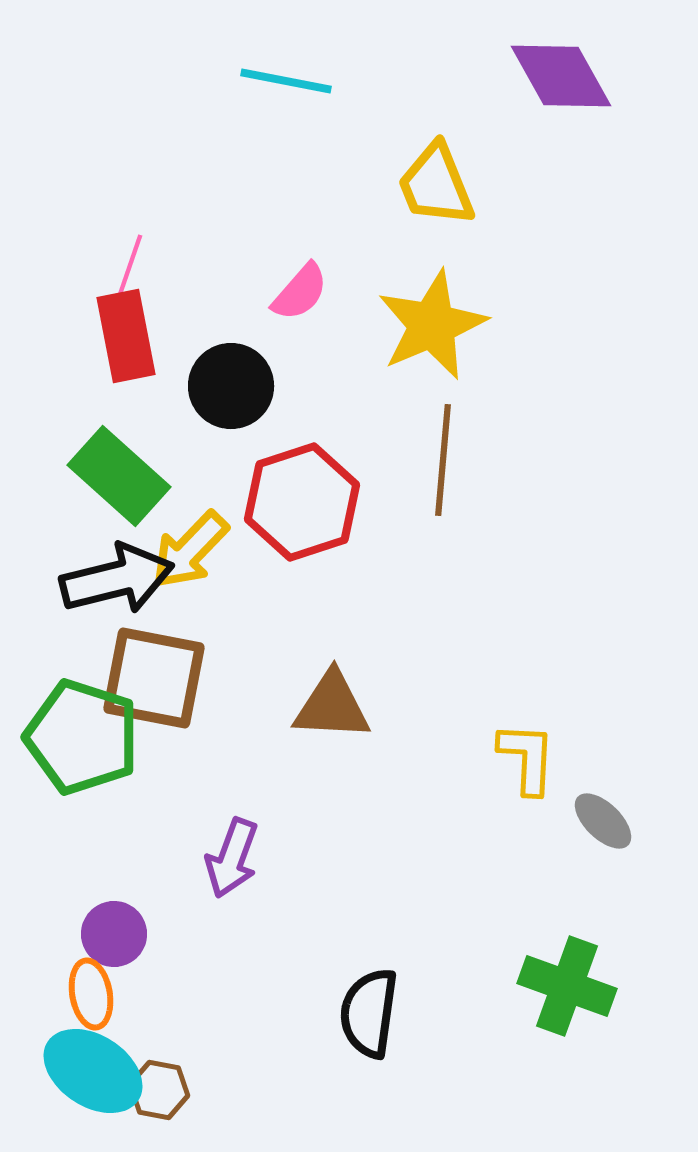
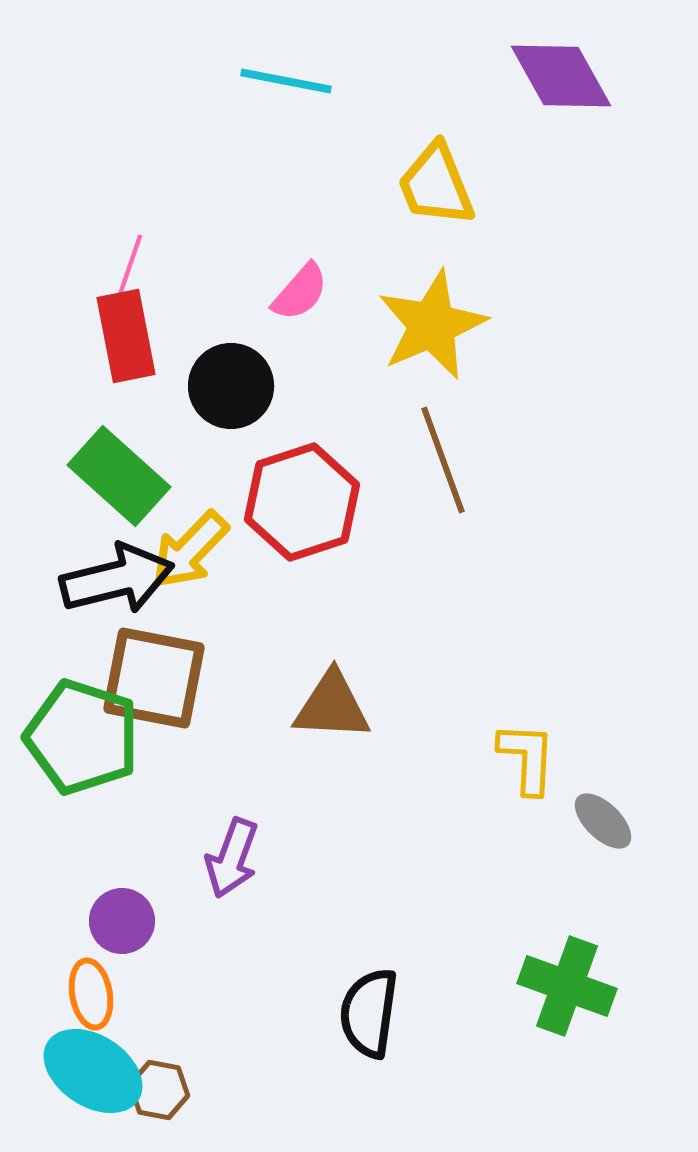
brown line: rotated 25 degrees counterclockwise
purple circle: moved 8 px right, 13 px up
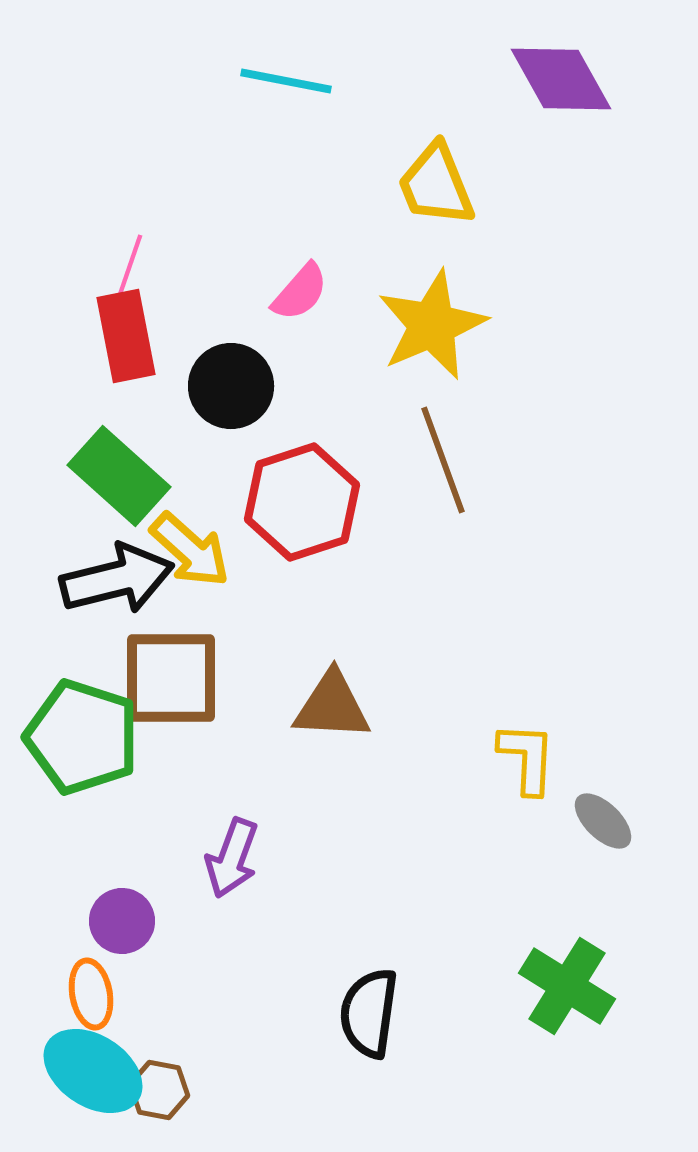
purple diamond: moved 3 px down
yellow arrow: rotated 92 degrees counterclockwise
brown square: moved 17 px right; rotated 11 degrees counterclockwise
green cross: rotated 12 degrees clockwise
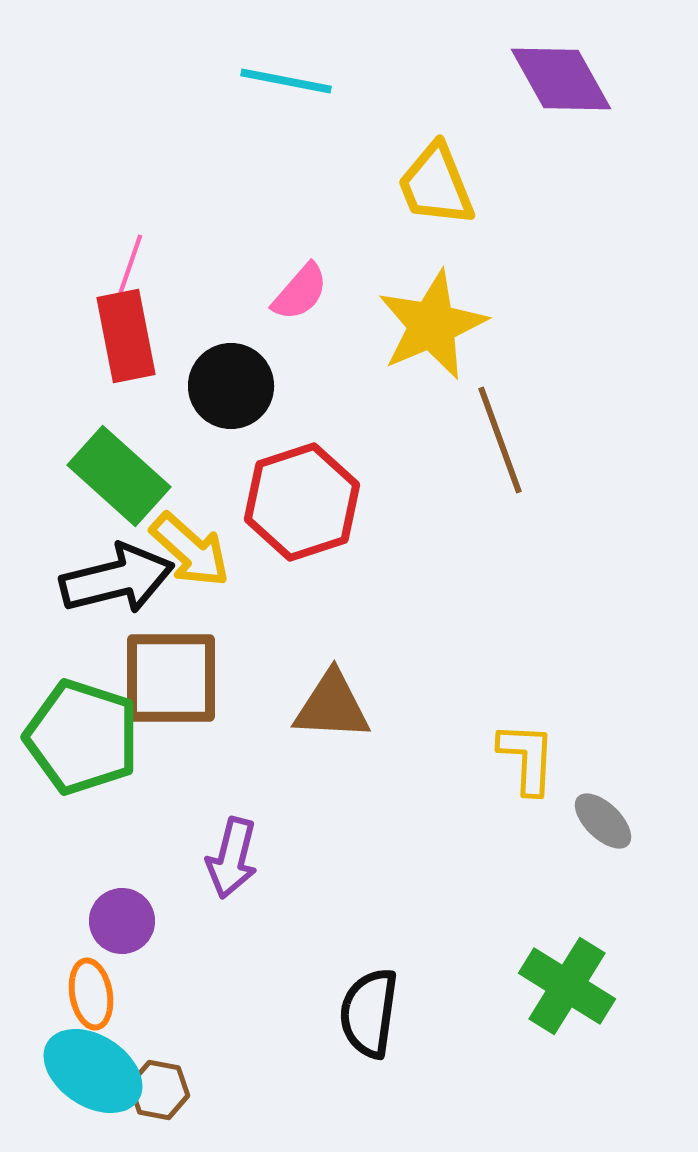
brown line: moved 57 px right, 20 px up
purple arrow: rotated 6 degrees counterclockwise
